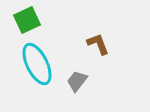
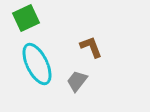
green square: moved 1 px left, 2 px up
brown L-shape: moved 7 px left, 3 px down
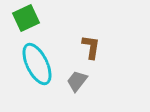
brown L-shape: rotated 30 degrees clockwise
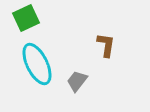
brown L-shape: moved 15 px right, 2 px up
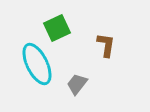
green square: moved 31 px right, 10 px down
gray trapezoid: moved 3 px down
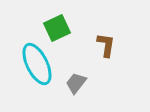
gray trapezoid: moved 1 px left, 1 px up
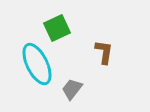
brown L-shape: moved 2 px left, 7 px down
gray trapezoid: moved 4 px left, 6 px down
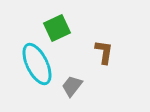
gray trapezoid: moved 3 px up
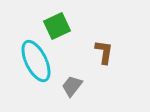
green square: moved 2 px up
cyan ellipse: moved 1 px left, 3 px up
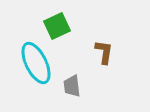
cyan ellipse: moved 2 px down
gray trapezoid: rotated 45 degrees counterclockwise
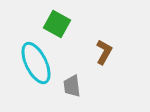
green square: moved 2 px up; rotated 36 degrees counterclockwise
brown L-shape: rotated 20 degrees clockwise
